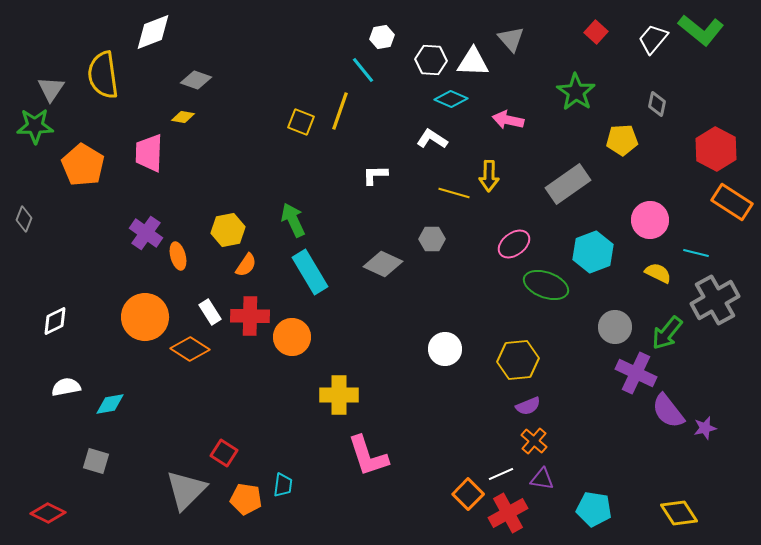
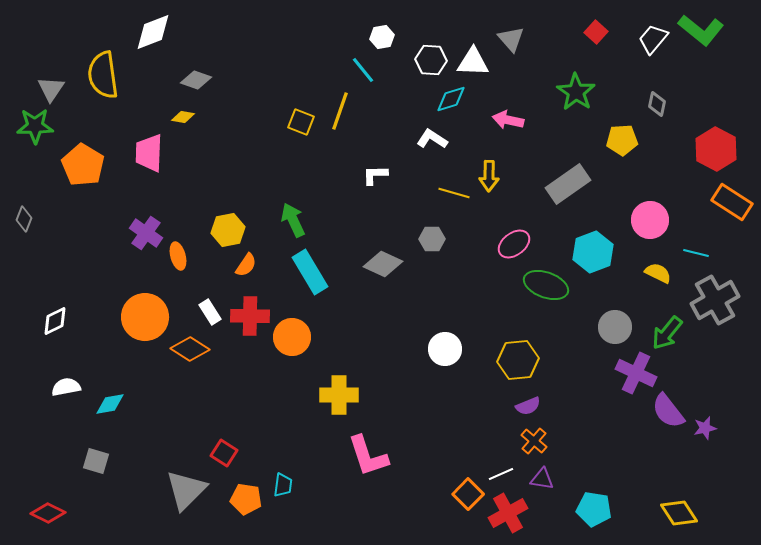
cyan diamond at (451, 99): rotated 40 degrees counterclockwise
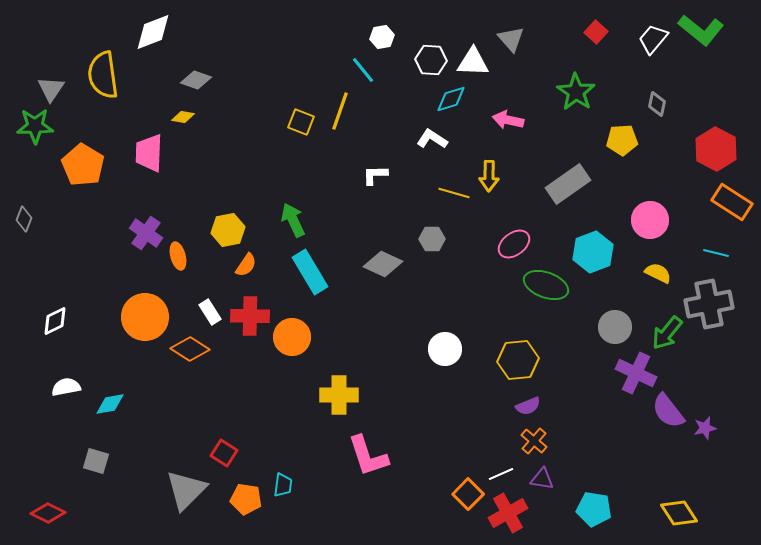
cyan line at (696, 253): moved 20 px right
gray cross at (715, 300): moved 6 px left, 4 px down; rotated 18 degrees clockwise
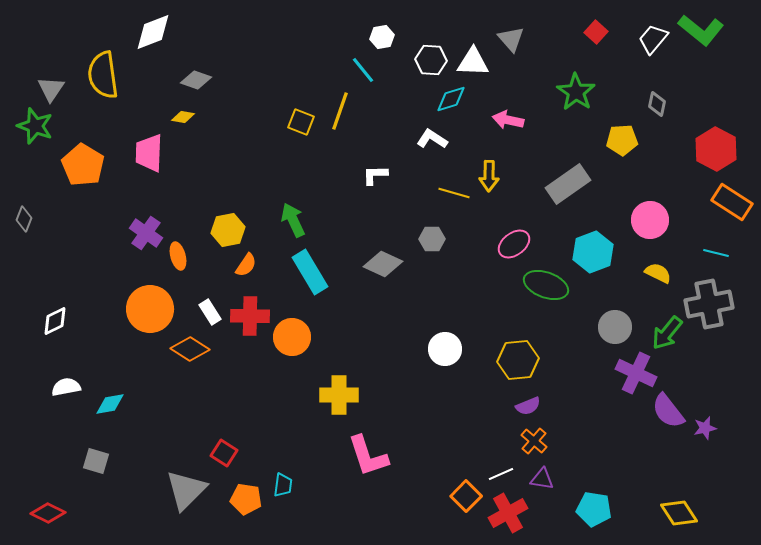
green star at (35, 126): rotated 21 degrees clockwise
orange circle at (145, 317): moved 5 px right, 8 px up
orange square at (468, 494): moved 2 px left, 2 px down
